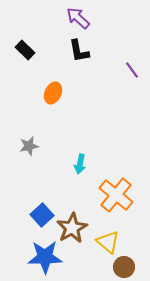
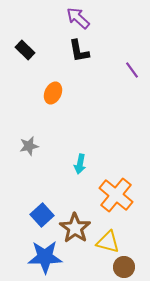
brown star: moved 3 px right; rotated 8 degrees counterclockwise
yellow triangle: rotated 25 degrees counterclockwise
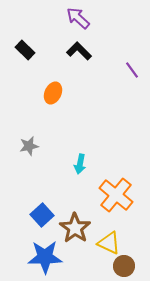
black L-shape: rotated 145 degrees clockwise
yellow triangle: moved 1 px right, 1 px down; rotated 10 degrees clockwise
brown circle: moved 1 px up
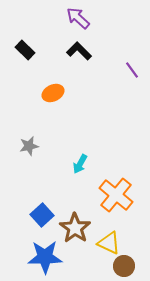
orange ellipse: rotated 40 degrees clockwise
cyan arrow: rotated 18 degrees clockwise
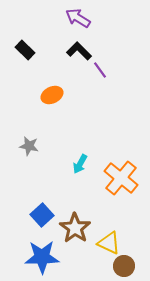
purple arrow: rotated 10 degrees counterclockwise
purple line: moved 32 px left
orange ellipse: moved 1 px left, 2 px down
gray star: rotated 24 degrees clockwise
orange cross: moved 5 px right, 17 px up
blue star: moved 3 px left
